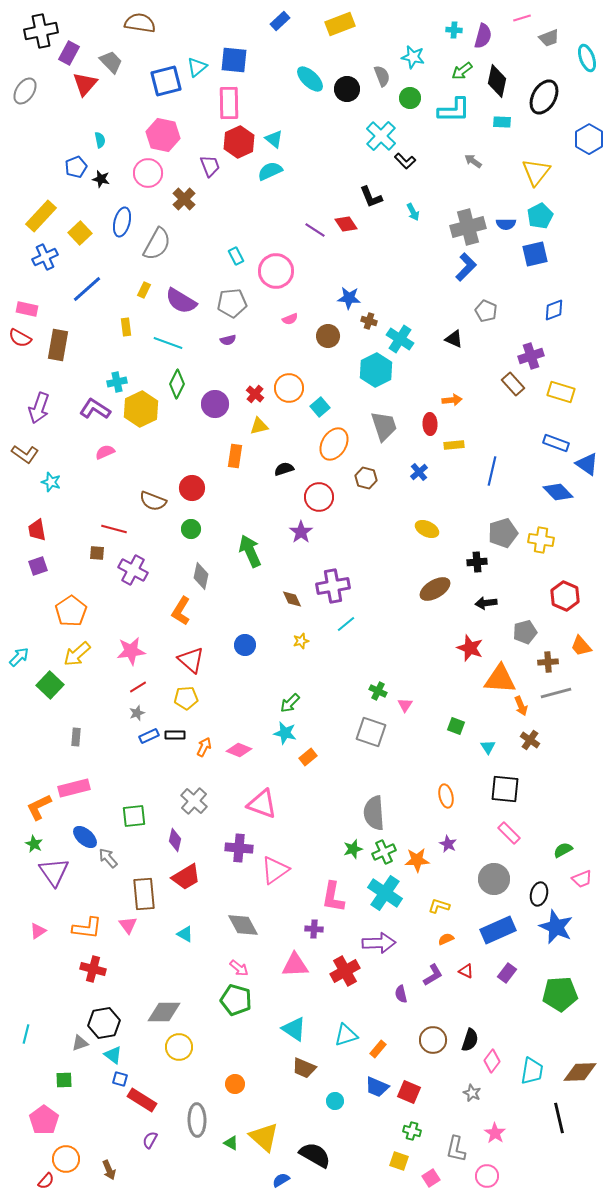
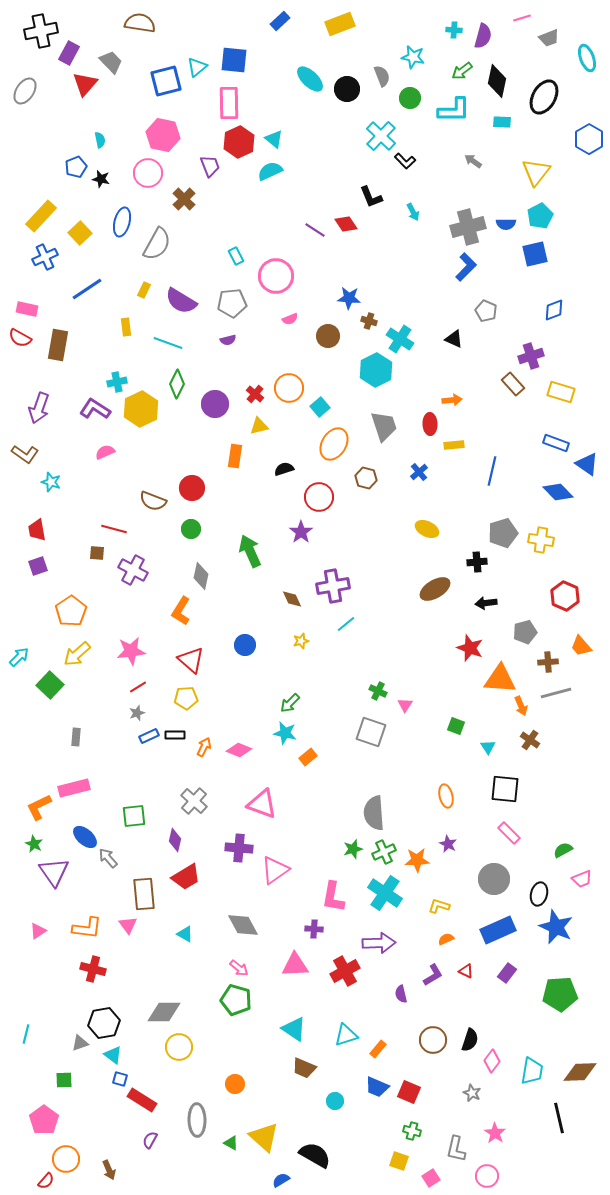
pink circle at (276, 271): moved 5 px down
blue line at (87, 289): rotated 8 degrees clockwise
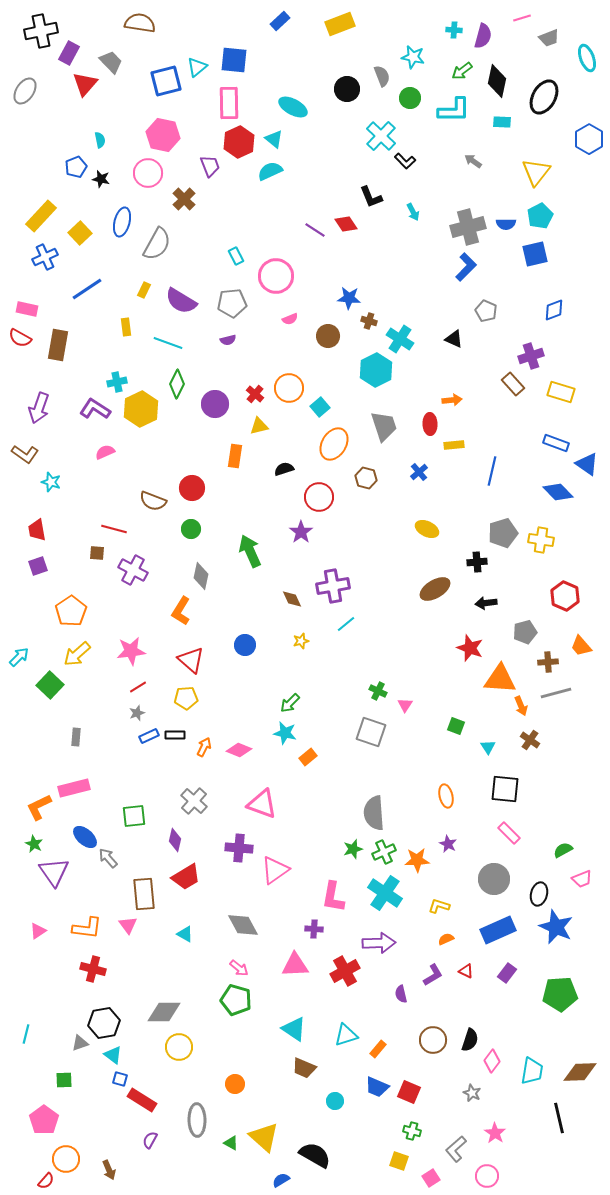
cyan ellipse at (310, 79): moved 17 px left, 28 px down; rotated 16 degrees counterclockwise
gray L-shape at (456, 1149): rotated 36 degrees clockwise
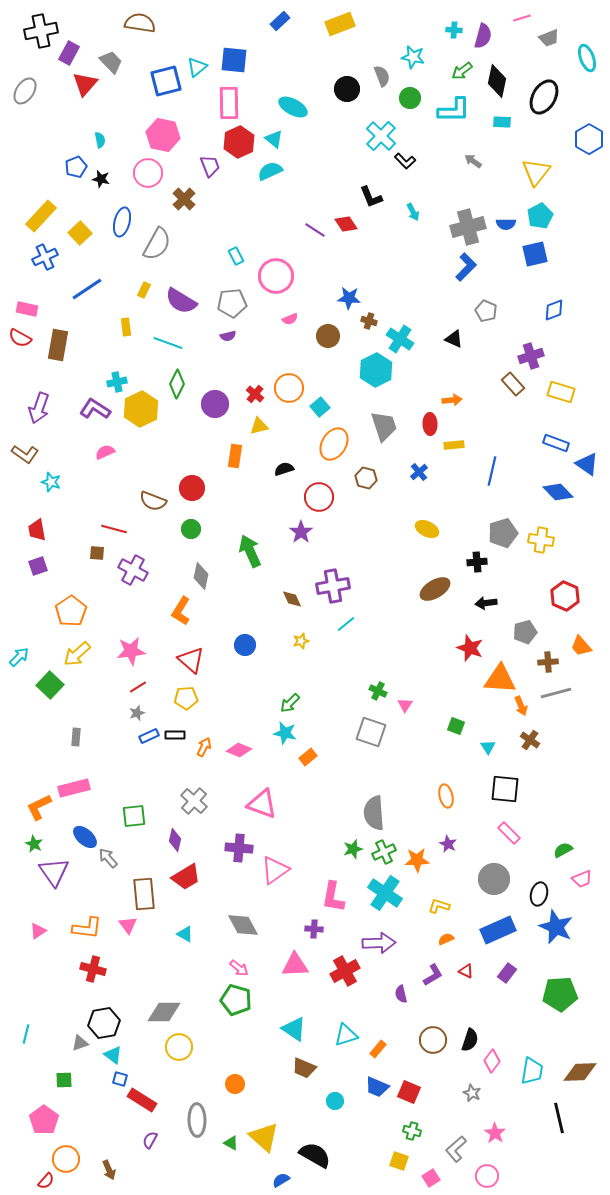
purple semicircle at (228, 340): moved 4 px up
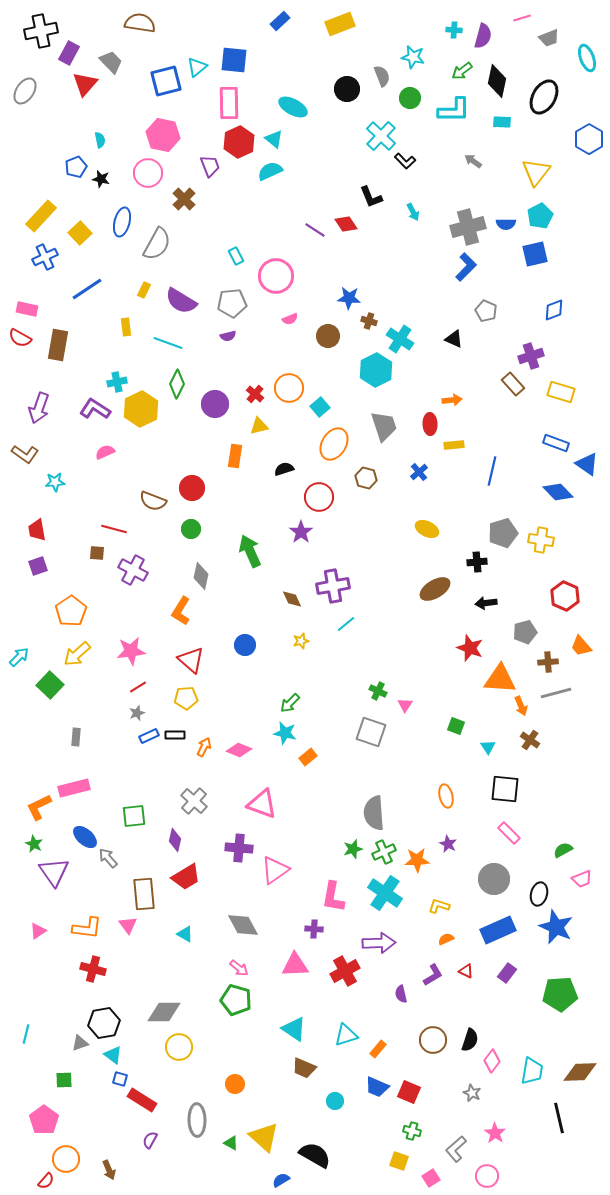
cyan star at (51, 482): moved 4 px right; rotated 24 degrees counterclockwise
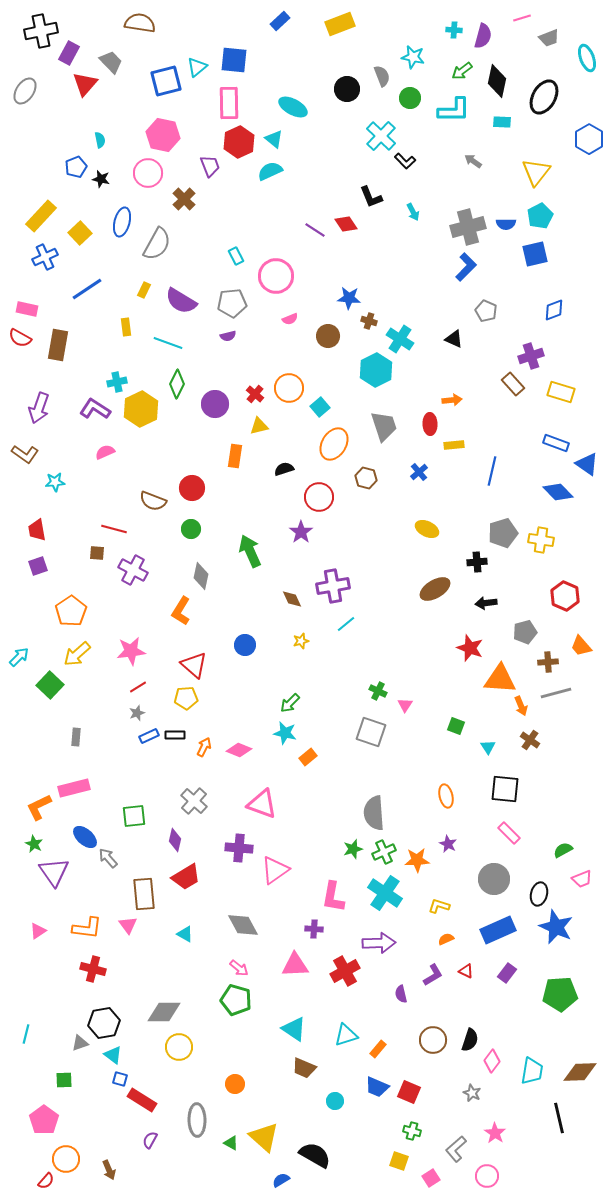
red triangle at (191, 660): moved 3 px right, 5 px down
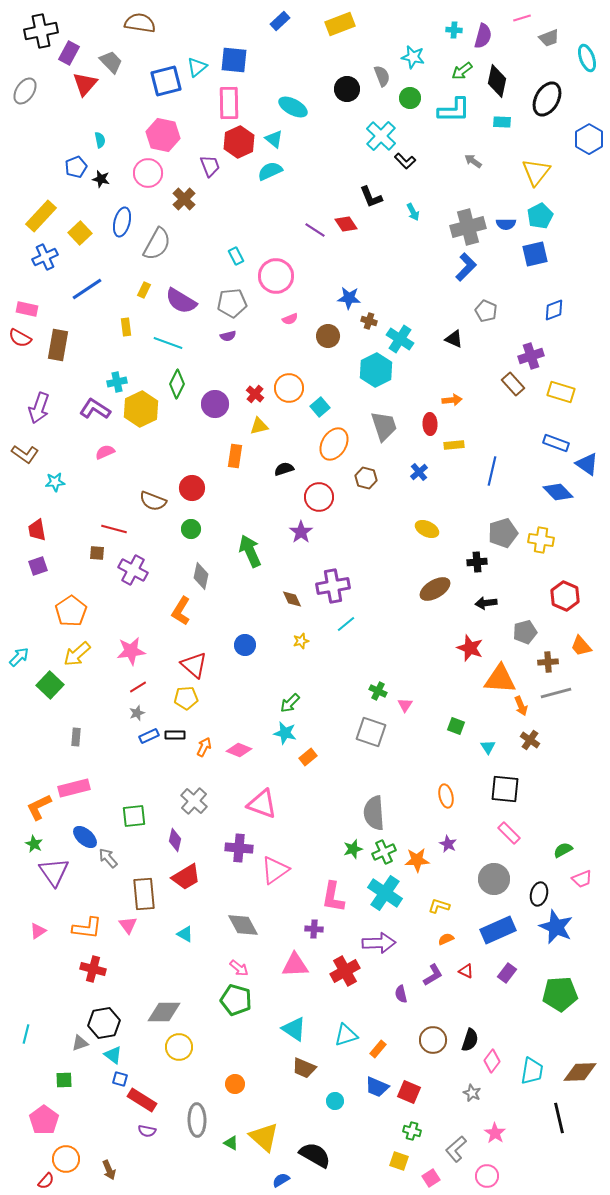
black ellipse at (544, 97): moved 3 px right, 2 px down
purple semicircle at (150, 1140): moved 3 px left, 9 px up; rotated 108 degrees counterclockwise
